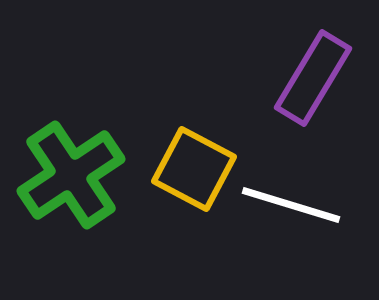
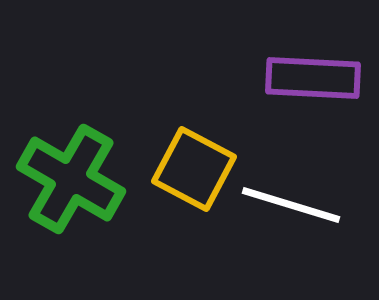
purple rectangle: rotated 62 degrees clockwise
green cross: moved 4 px down; rotated 26 degrees counterclockwise
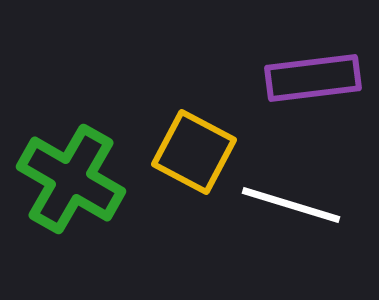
purple rectangle: rotated 10 degrees counterclockwise
yellow square: moved 17 px up
